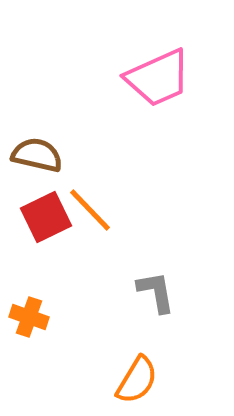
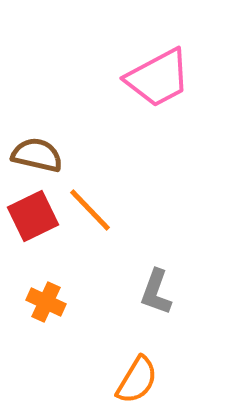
pink trapezoid: rotated 4 degrees counterclockwise
red square: moved 13 px left, 1 px up
gray L-shape: rotated 150 degrees counterclockwise
orange cross: moved 17 px right, 15 px up; rotated 6 degrees clockwise
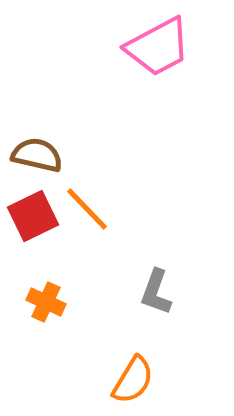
pink trapezoid: moved 31 px up
orange line: moved 3 px left, 1 px up
orange semicircle: moved 4 px left
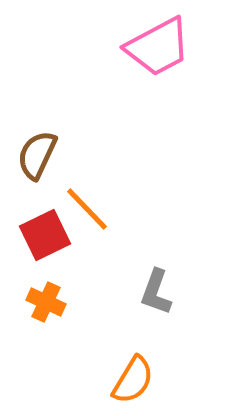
brown semicircle: rotated 78 degrees counterclockwise
red square: moved 12 px right, 19 px down
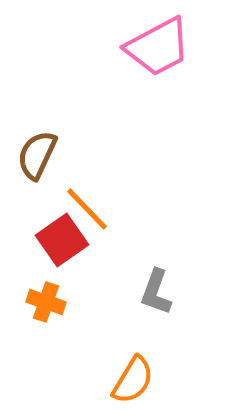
red square: moved 17 px right, 5 px down; rotated 9 degrees counterclockwise
orange cross: rotated 6 degrees counterclockwise
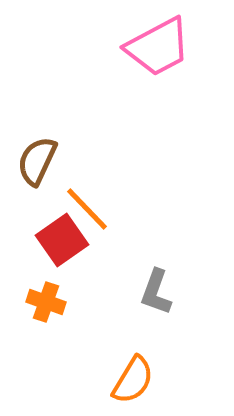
brown semicircle: moved 6 px down
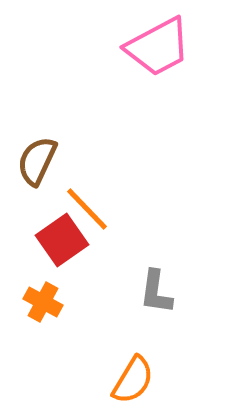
gray L-shape: rotated 12 degrees counterclockwise
orange cross: moved 3 px left; rotated 9 degrees clockwise
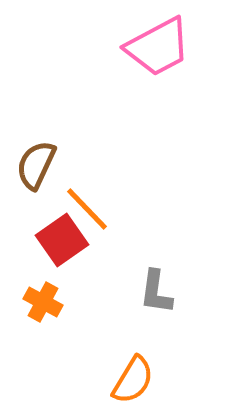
brown semicircle: moved 1 px left, 4 px down
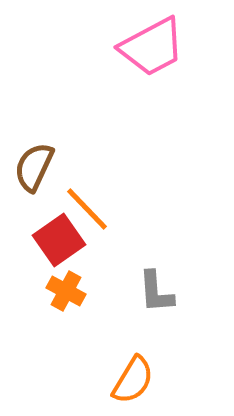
pink trapezoid: moved 6 px left
brown semicircle: moved 2 px left, 2 px down
red square: moved 3 px left
gray L-shape: rotated 12 degrees counterclockwise
orange cross: moved 23 px right, 11 px up
